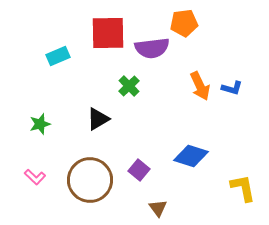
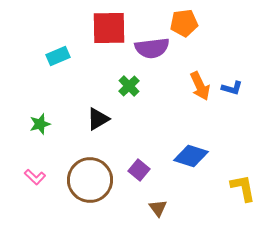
red square: moved 1 px right, 5 px up
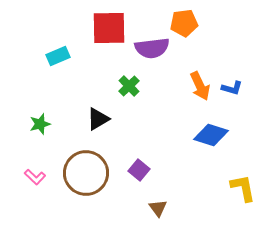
blue diamond: moved 20 px right, 21 px up
brown circle: moved 4 px left, 7 px up
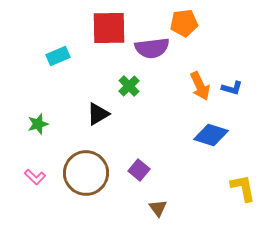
black triangle: moved 5 px up
green star: moved 2 px left
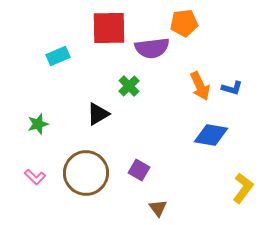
blue diamond: rotated 8 degrees counterclockwise
purple square: rotated 10 degrees counterclockwise
yellow L-shape: rotated 48 degrees clockwise
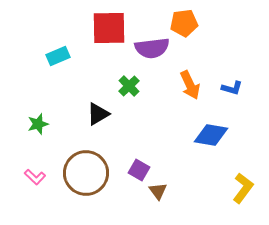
orange arrow: moved 10 px left, 1 px up
brown triangle: moved 17 px up
